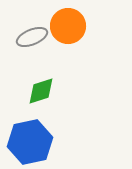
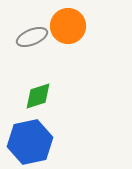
green diamond: moved 3 px left, 5 px down
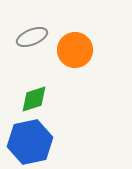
orange circle: moved 7 px right, 24 px down
green diamond: moved 4 px left, 3 px down
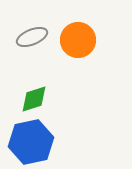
orange circle: moved 3 px right, 10 px up
blue hexagon: moved 1 px right
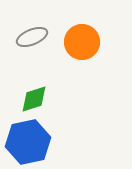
orange circle: moved 4 px right, 2 px down
blue hexagon: moved 3 px left
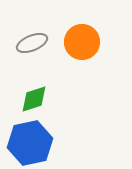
gray ellipse: moved 6 px down
blue hexagon: moved 2 px right, 1 px down
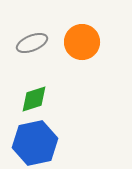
blue hexagon: moved 5 px right
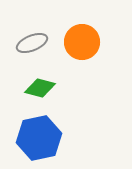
green diamond: moved 6 px right, 11 px up; rotated 32 degrees clockwise
blue hexagon: moved 4 px right, 5 px up
